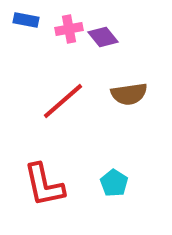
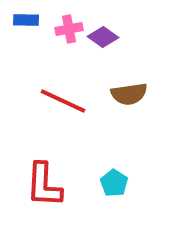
blue rectangle: rotated 10 degrees counterclockwise
purple diamond: rotated 16 degrees counterclockwise
red line: rotated 66 degrees clockwise
red L-shape: rotated 15 degrees clockwise
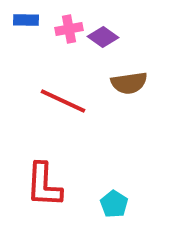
brown semicircle: moved 11 px up
cyan pentagon: moved 21 px down
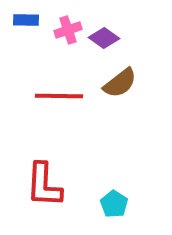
pink cross: moved 1 px left, 1 px down; rotated 8 degrees counterclockwise
purple diamond: moved 1 px right, 1 px down
brown semicircle: moved 9 px left; rotated 30 degrees counterclockwise
red line: moved 4 px left, 5 px up; rotated 24 degrees counterclockwise
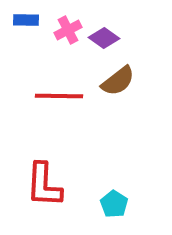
pink cross: rotated 8 degrees counterclockwise
brown semicircle: moved 2 px left, 2 px up
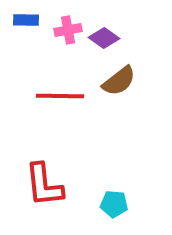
pink cross: rotated 16 degrees clockwise
brown semicircle: moved 1 px right
red line: moved 1 px right
red L-shape: rotated 9 degrees counterclockwise
cyan pentagon: rotated 28 degrees counterclockwise
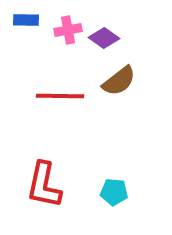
red L-shape: rotated 18 degrees clockwise
cyan pentagon: moved 12 px up
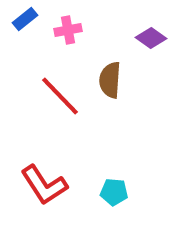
blue rectangle: moved 1 px left, 1 px up; rotated 40 degrees counterclockwise
purple diamond: moved 47 px right
brown semicircle: moved 9 px left, 1 px up; rotated 132 degrees clockwise
red line: rotated 45 degrees clockwise
red L-shape: rotated 45 degrees counterclockwise
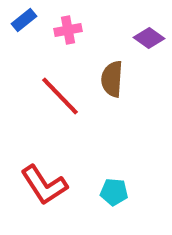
blue rectangle: moved 1 px left, 1 px down
purple diamond: moved 2 px left
brown semicircle: moved 2 px right, 1 px up
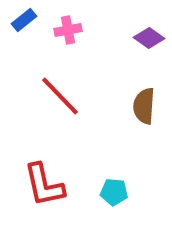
brown semicircle: moved 32 px right, 27 px down
red L-shape: rotated 21 degrees clockwise
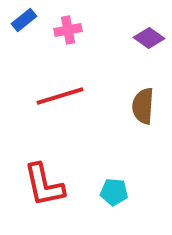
red line: rotated 63 degrees counterclockwise
brown semicircle: moved 1 px left
